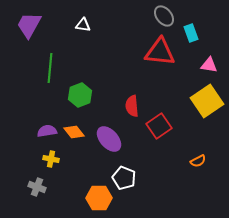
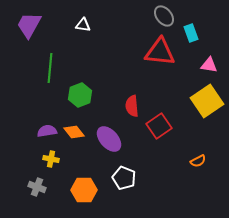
orange hexagon: moved 15 px left, 8 px up
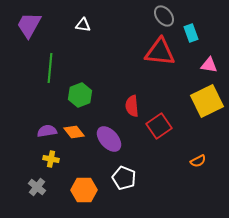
yellow square: rotated 8 degrees clockwise
gray cross: rotated 18 degrees clockwise
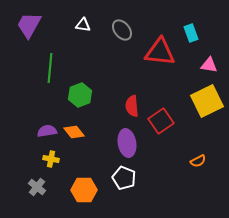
gray ellipse: moved 42 px left, 14 px down
red square: moved 2 px right, 5 px up
purple ellipse: moved 18 px right, 4 px down; rotated 32 degrees clockwise
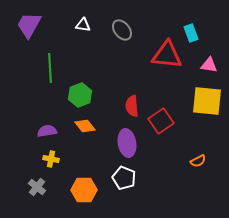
red triangle: moved 7 px right, 3 px down
green line: rotated 8 degrees counterclockwise
yellow square: rotated 32 degrees clockwise
orange diamond: moved 11 px right, 6 px up
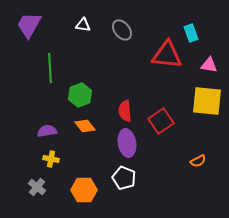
red semicircle: moved 7 px left, 5 px down
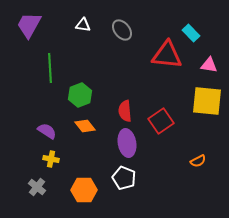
cyan rectangle: rotated 24 degrees counterclockwise
purple semicircle: rotated 42 degrees clockwise
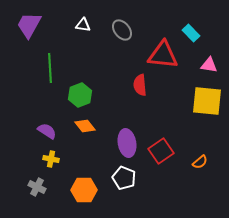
red triangle: moved 4 px left
red semicircle: moved 15 px right, 26 px up
red square: moved 30 px down
orange semicircle: moved 2 px right, 1 px down; rotated 14 degrees counterclockwise
gray cross: rotated 12 degrees counterclockwise
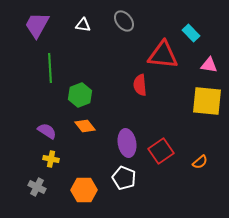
purple trapezoid: moved 8 px right
gray ellipse: moved 2 px right, 9 px up
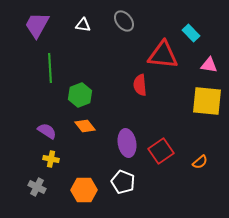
white pentagon: moved 1 px left, 4 px down
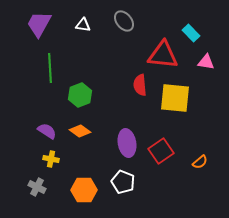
purple trapezoid: moved 2 px right, 1 px up
pink triangle: moved 3 px left, 3 px up
yellow square: moved 32 px left, 3 px up
orange diamond: moved 5 px left, 5 px down; rotated 15 degrees counterclockwise
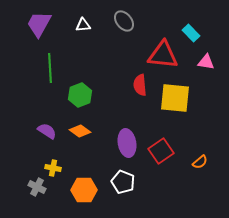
white triangle: rotated 14 degrees counterclockwise
yellow cross: moved 2 px right, 9 px down
